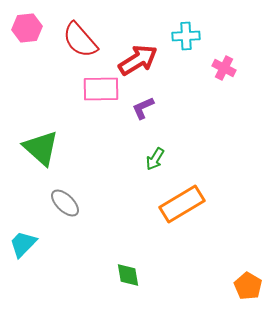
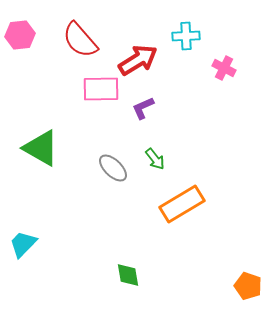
pink hexagon: moved 7 px left, 7 px down
green triangle: rotated 12 degrees counterclockwise
green arrow: rotated 70 degrees counterclockwise
gray ellipse: moved 48 px right, 35 px up
orange pentagon: rotated 12 degrees counterclockwise
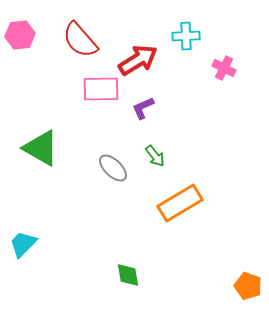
green arrow: moved 3 px up
orange rectangle: moved 2 px left, 1 px up
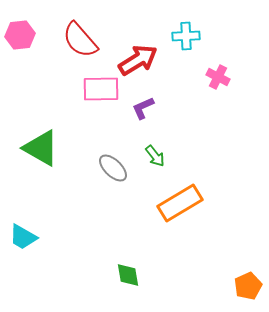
pink cross: moved 6 px left, 9 px down
cyan trapezoid: moved 7 px up; rotated 104 degrees counterclockwise
orange pentagon: rotated 28 degrees clockwise
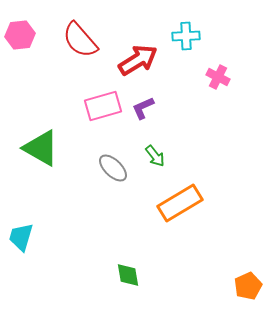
pink rectangle: moved 2 px right, 17 px down; rotated 15 degrees counterclockwise
cyan trapezoid: moved 2 px left; rotated 76 degrees clockwise
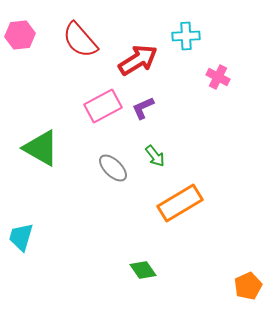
pink rectangle: rotated 12 degrees counterclockwise
green diamond: moved 15 px right, 5 px up; rotated 24 degrees counterclockwise
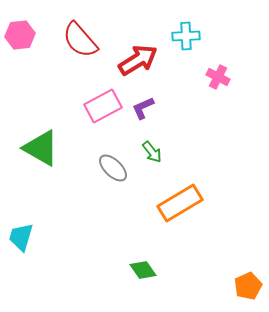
green arrow: moved 3 px left, 4 px up
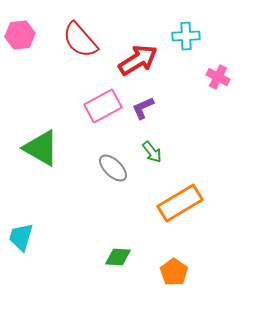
green diamond: moved 25 px left, 13 px up; rotated 52 degrees counterclockwise
orange pentagon: moved 74 px left, 14 px up; rotated 12 degrees counterclockwise
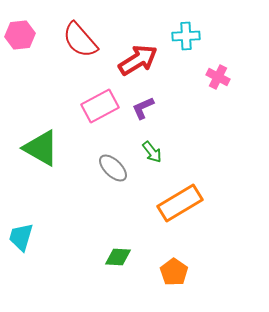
pink rectangle: moved 3 px left
